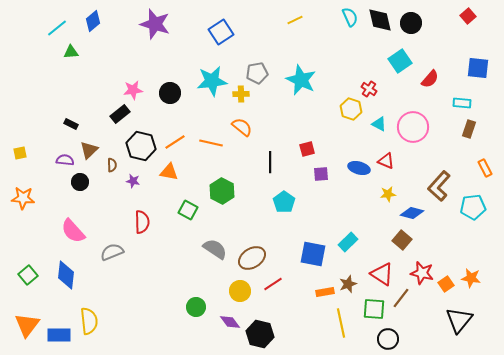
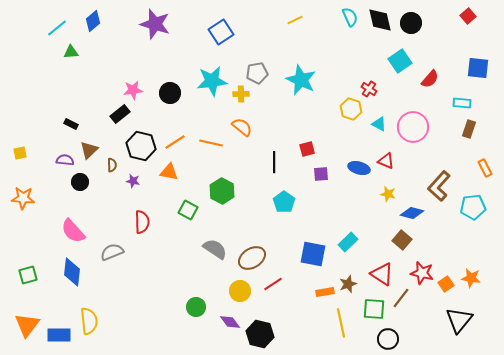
black line at (270, 162): moved 4 px right
yellow star at (388, 194): rotated 21 degrees clockwise
green square at (28, 275): rotated 24 degrees clockwise
blue diamond at (66, 275): moved 6 px right, 3 px up
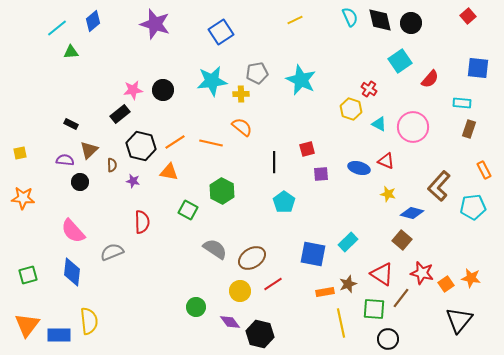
black circle at (170, 93): moved 7 px left, 3 px up
orange rectangle at (485, 168): moved 1 px left, 2 px down
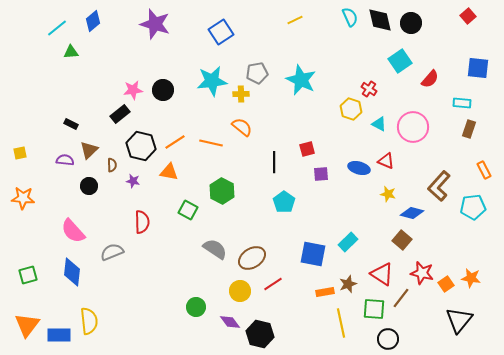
black circle at (80, 182): moved 9 px right, 4 px down
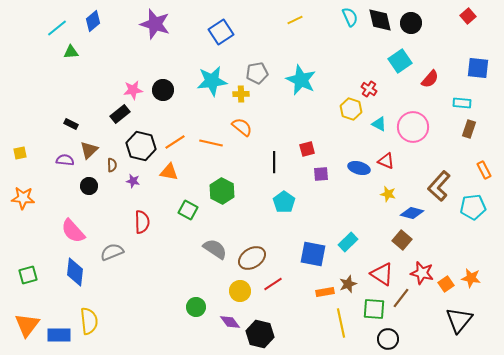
blue diamond at (72, 272): moved 3 px right
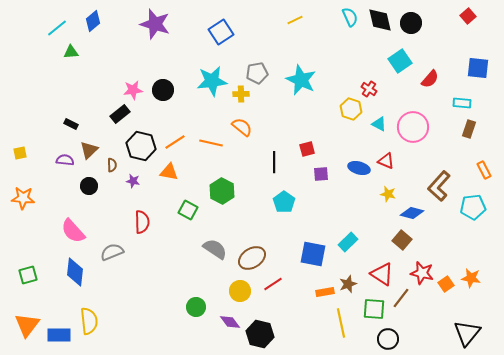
black triangle at (459, 320): moved 8 px right, 13 px down
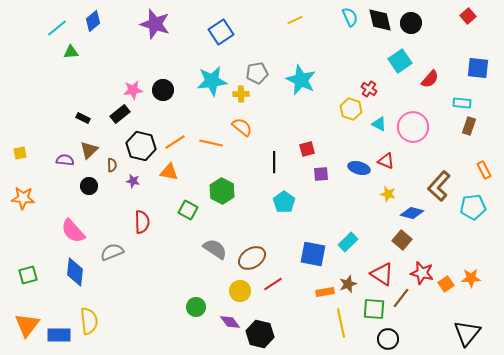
black rectangle at (71, 124): moved 12 px right, 6 px up
brown rectangle at (469, 129): moved 3 px up
orange star at (471, 278): rotated 12 degrees counterclockwise
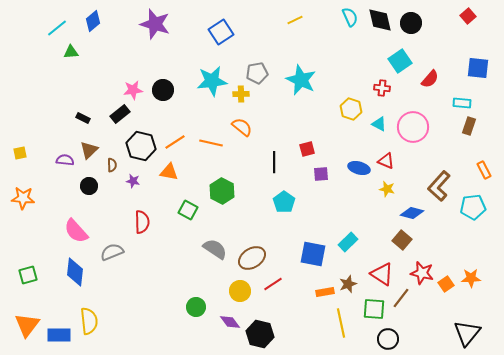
red cross at (369, 89): moved 13 px right, 1 px up; rotated 28 degrees counterclockwise
yellow star at (388, 194): moved 1 px left, 5 px up
pink semicircle at (73, 231): moved 3 px right
